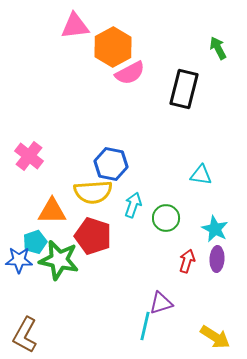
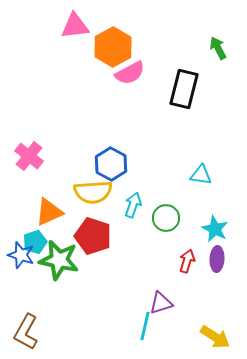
blue hexagon: rotated 16 degrees clockwise
orange triangle: moved 3 px left, 1 px down; rotated 24 degrees counterclockwise
blue star: moved 2 px right, 5 px up; rotated 16 degrees clockwise
brown L-shape: moved 1 px right, 3 px up
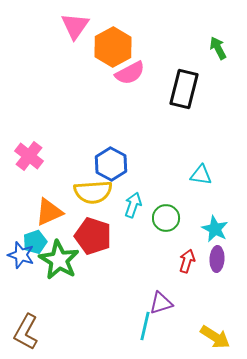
pink triangle: rotated 48 degrees counterclockwise
green star: rotated 18 degrees clockwise
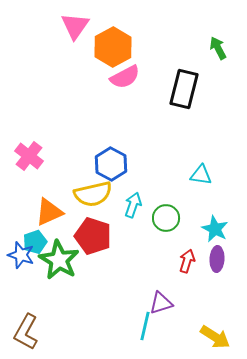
pink semicircle: moved 5 px left, 4 px down
yellow semicircle: moved 2 px down; rotated 9 degrees counterclockwise
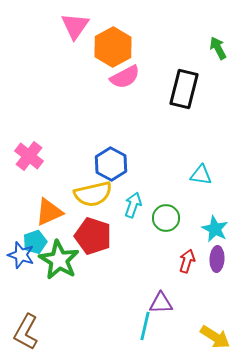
purple triangle: rotated 15 degrees clockwise
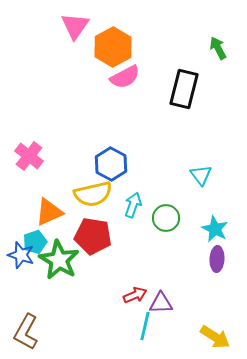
cyan triangle: rotated 45 degrees clockwise
red pentagon: rotated 9 degrees counterclockwise
red arrow: moved 52 px left, 34 px down; rotated 50 degrees clockwise
